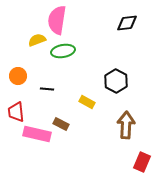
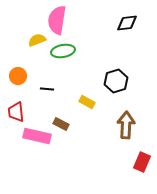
black hexagon: rotated 15 degrees clockwise
pink rectangle: moved 2 px down
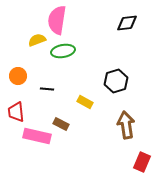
yellow rectangle: moved 2 px left
brown arrow: rotated 12 degrees counterclockwise
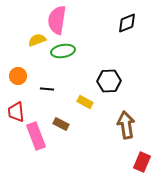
black diamond: rotated 15 degrees counterclockwise
black hexagon: moved 7 px left; rotated 15 degrees clockwise
pink rectangle: moved 1 px left; rotated 56 degrees clockwise
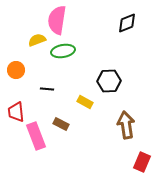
orange circle: moved 2 px left, 6 px up
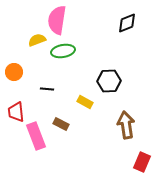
orange circle: moved 2 px left, 2 px down
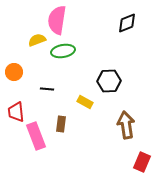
brown rectangle: rotated 70 degrees clockwise
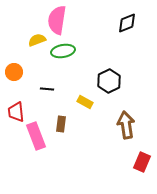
black hexagon: rotated 25 degrees counterclockwise
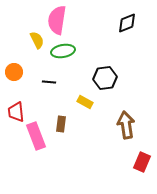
yellow semicircle: rotated 84 degrees clockwise
black hexagon: moved 4 px left, 3 px up; rotated 20 degrees clockwise
black line: moved 2 px right, 7 px up
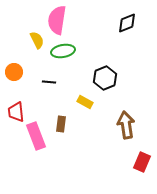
black hexagon: rotated 15 degrees counterclockwise
